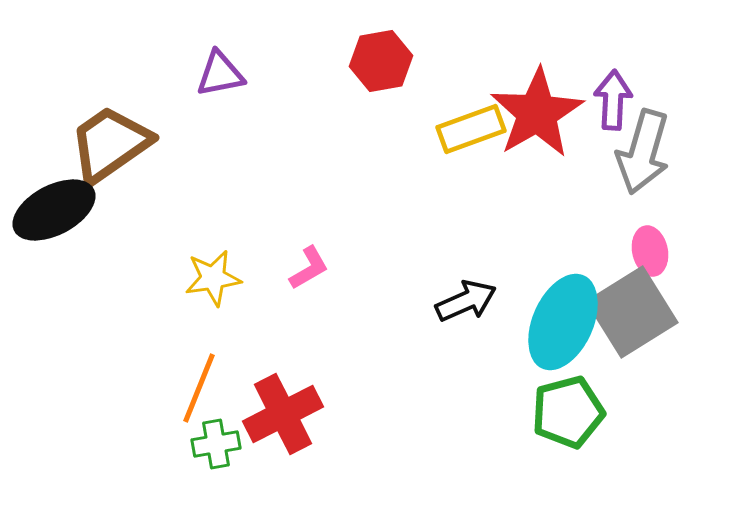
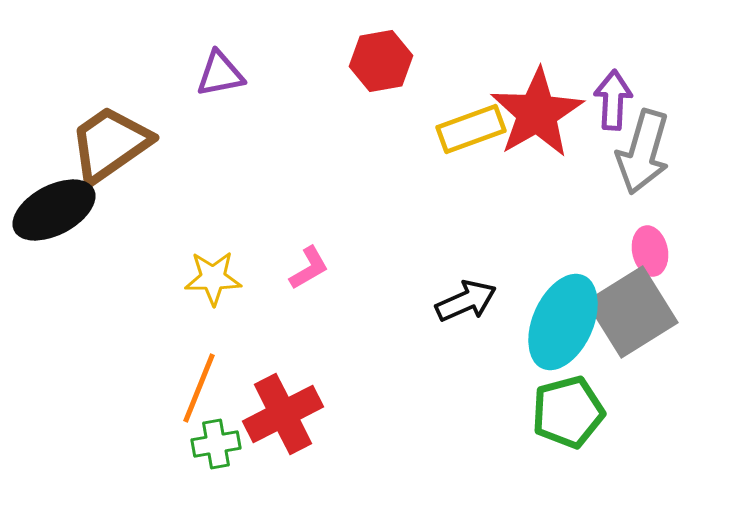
yellow star: rotated 8 degrees clockwise
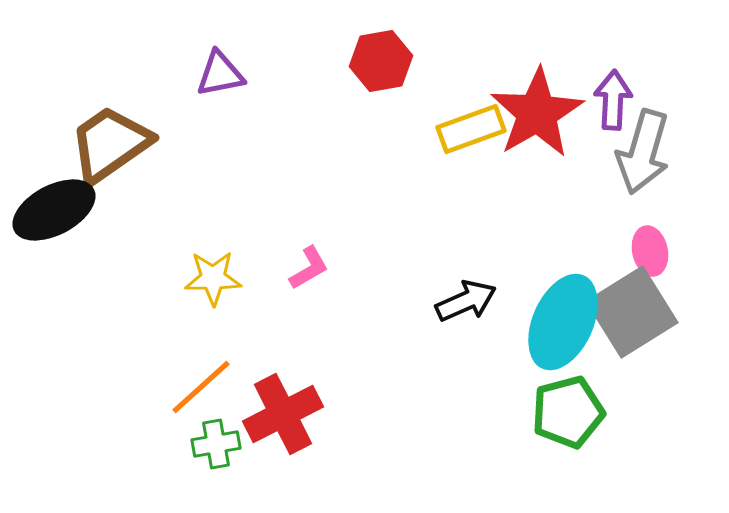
orange line: moved 2 px right, 1 px up; rotated 26 degrees clockwise
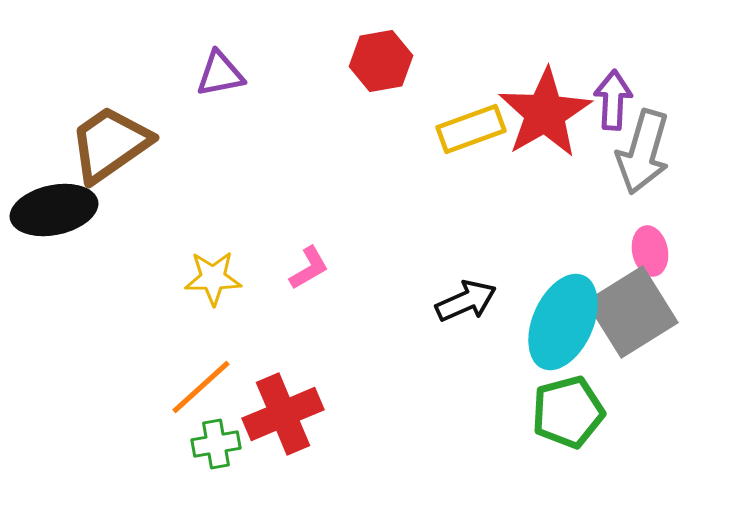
red star: moved 8 px right
black ellipse: rotated 16 degrees clockwise
red cross: rotated 4 degrees clockwise
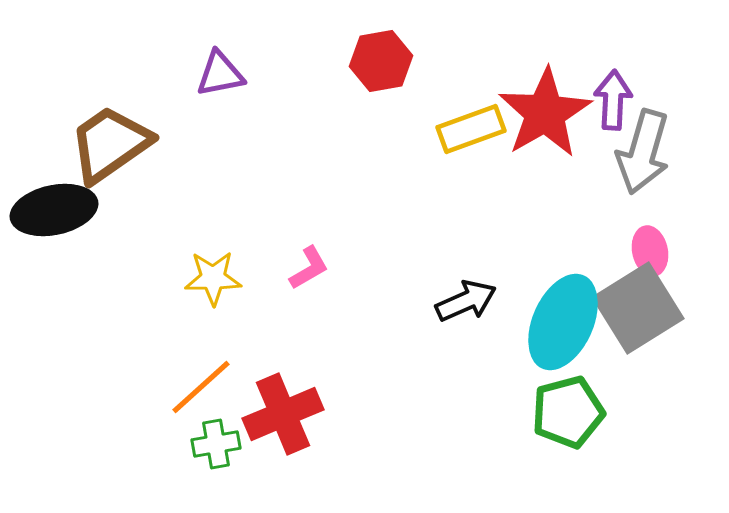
gray square: moved 6 px right, 4 px up
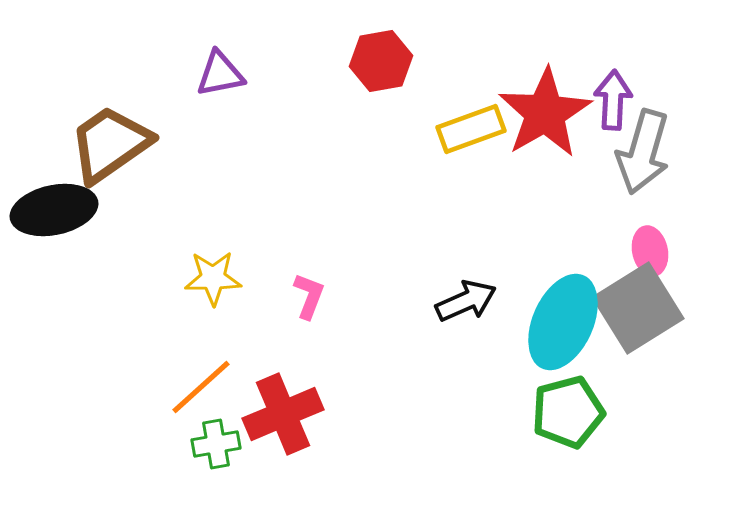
pink L-shape: moved 28 px down; rotated 39 degrees counterclockwise
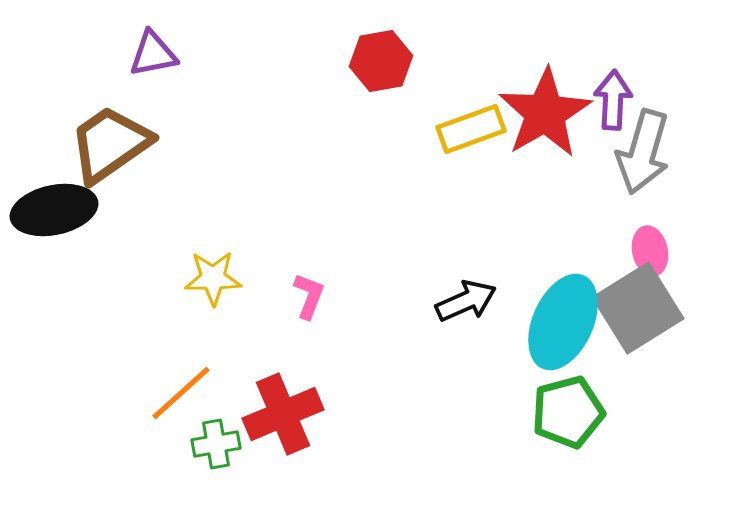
purple triangle: moved 67 px left, 20 px up
orange line: moved 20 px left, 6 px down
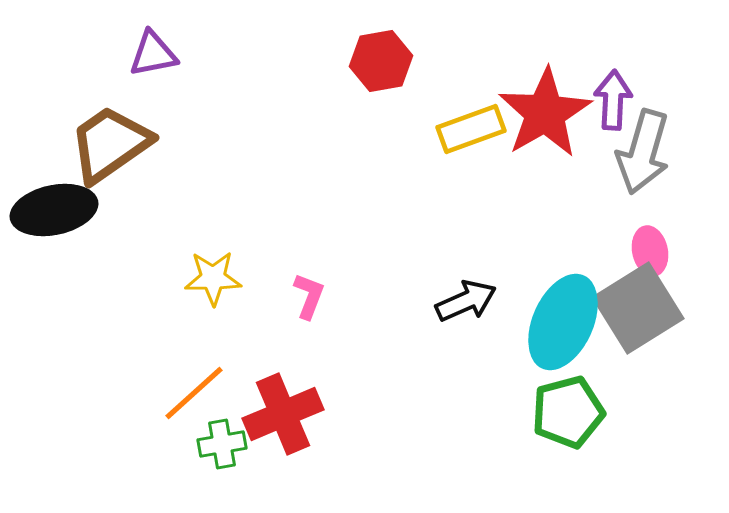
orange line: moved 13 px right
green cross: moved 6 px right
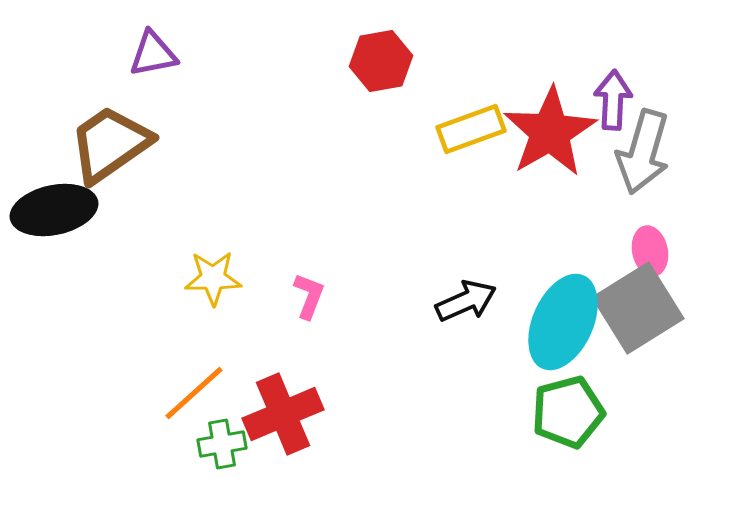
red star: moved 5 px right, 19 px down
